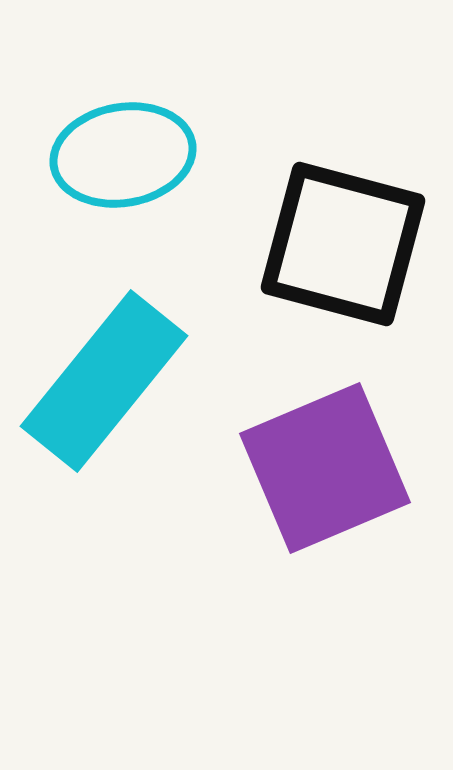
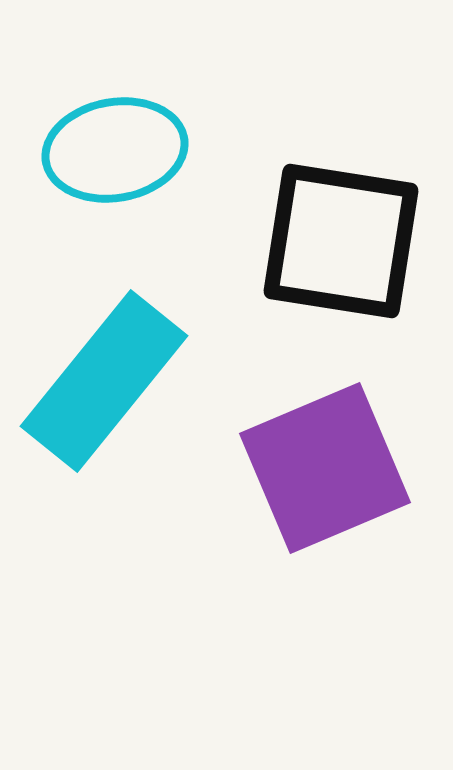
cyan ellipse: moved 8 px left, 5 px up
black square: moved 2 px left, 3 px up; rotated 6 degrees counterclockwise
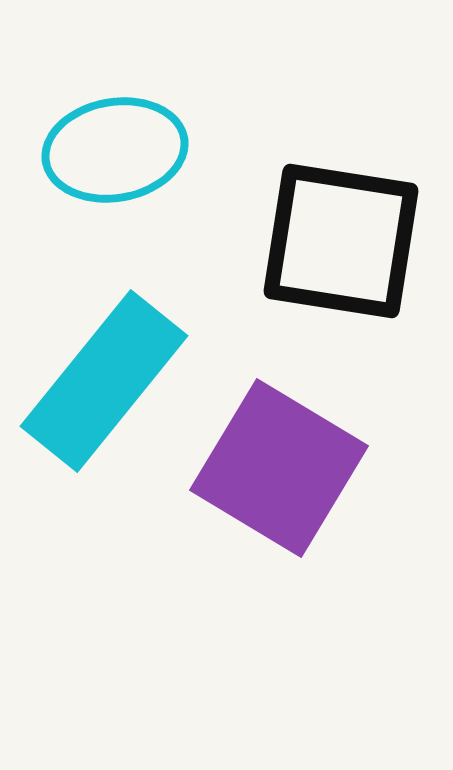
purple square: moved 46 px left; rotated 36 degrees counterclockwise
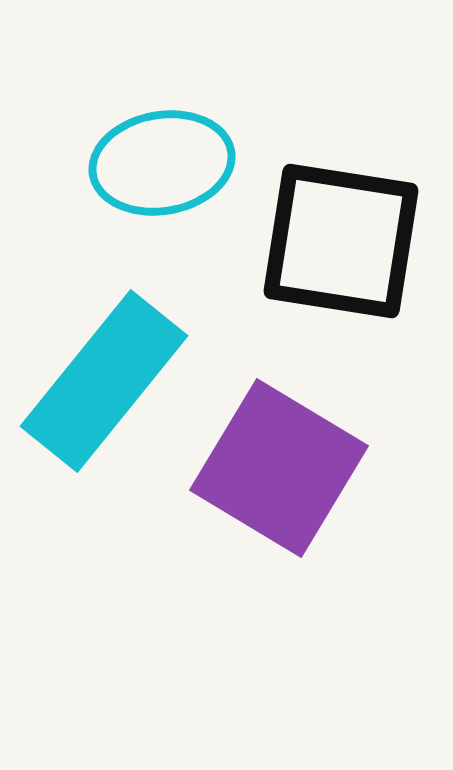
cyan ellipse: moved 47 px right, 13 px down
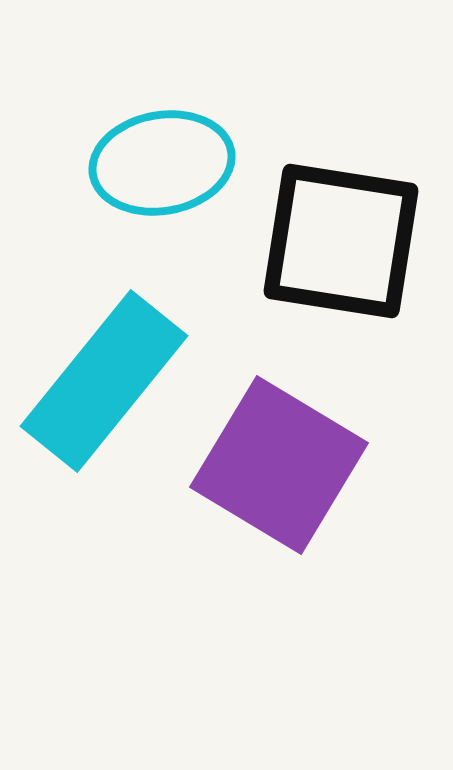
purple square: moved 3 px up
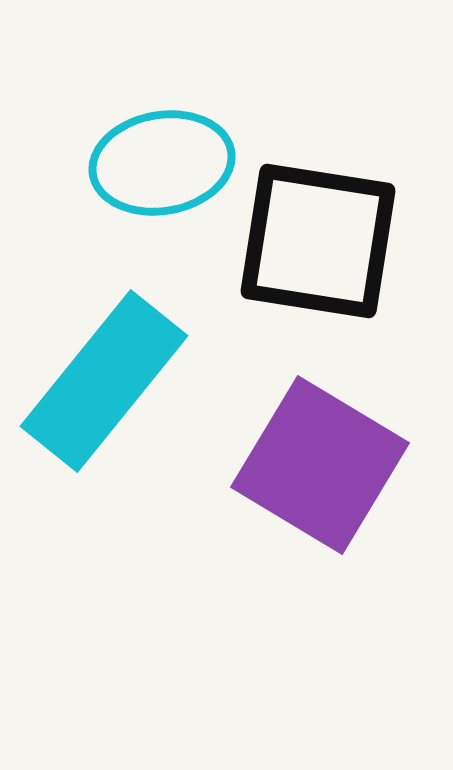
black square: moved 23 px left
purple square: moved 41 px right
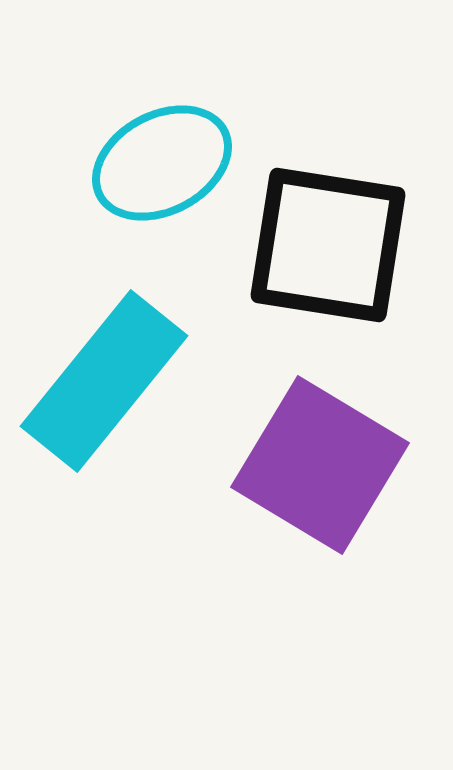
cyan ellipse: rotated 18 degrees counterclockwise
black square: moved 10 px right, 4 px down
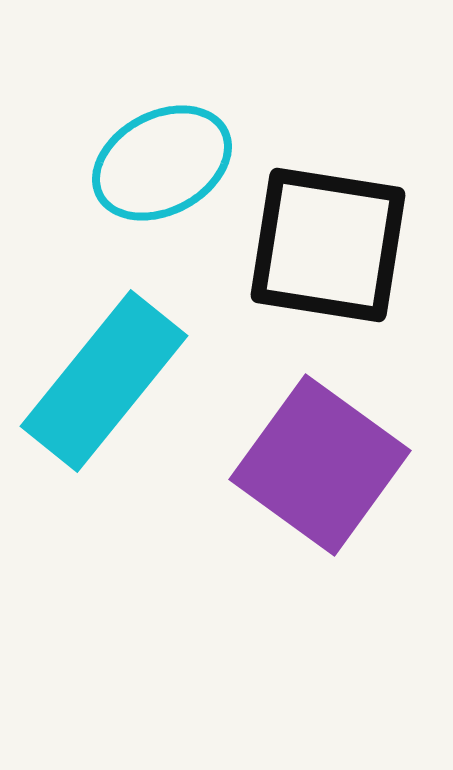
purple square: rotated 5 degrees clockwise
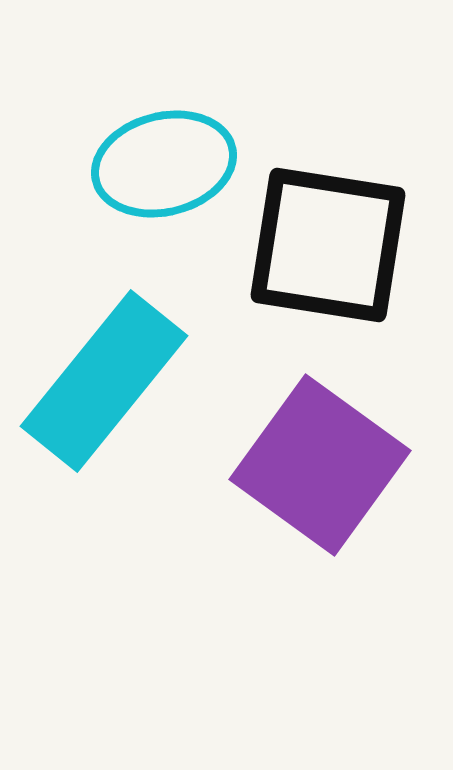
cyan ellipse: moved 2 px right, 1 px down; rotated 14 degrees clockwise
